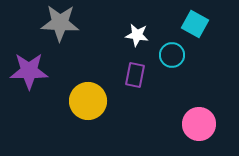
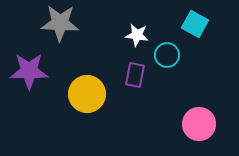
cyan circle: moved 5 px left
yellow circle: moved 1 px left, 7 px up
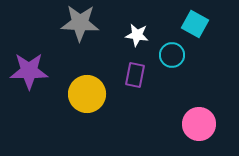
gray star: moved 20 px right
cyan circle: moved 5 px right
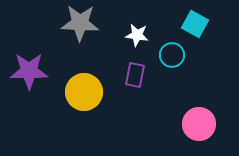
yellow circle: moved 3 px left, 2 px up
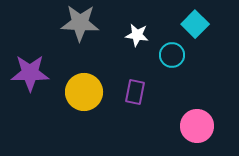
cyan square: rotated 16 degrees clockwise
purple star: moved 1 px right, 2 px down
purple rectangle: moved 17 px down
pink circle: moved 2 px left, 2 px down
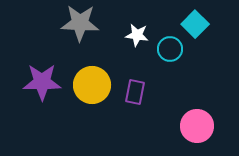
cyan circle: moved 2 px left, 6 px up
purple star: moved 12 px right, 9 px down
yellow circle: moved 8 px right, 7 px up
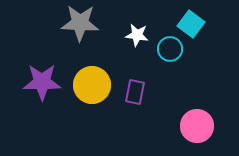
cyan square: moved 4 px left; rotated 8 degrees counterclockwise
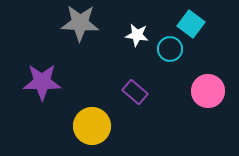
yellow circle: moved 41 px down
purple rectangle: rotated 60 degrees counterclockwise
pink circle: moved 11 px right, 35 px up
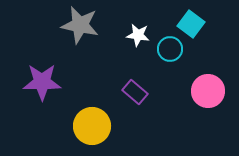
gray star: moved 2 px down; rotated 9 degrees clockwise
white star: moved 1 px right
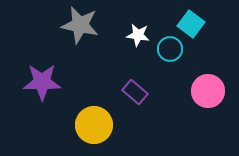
yellow circle: moved 2 px right, 1 px up
